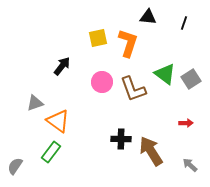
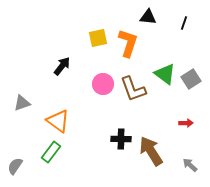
pink circle: moved 1 px right, 2 px down
gray triangle: moved 13 px left
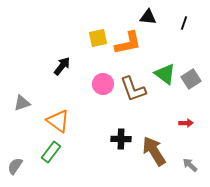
orange L-shape: rotated 60 degrees clockwise
brown arrow: moved 3 px right
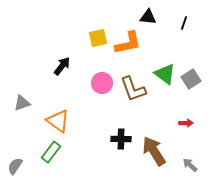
pink circle: moved 1 px left, 1 px up
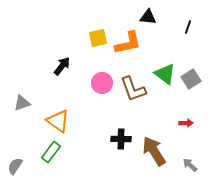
black line: moved 4 px right, 4 px down
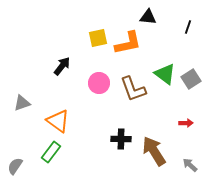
pink circle: moved 3 px left
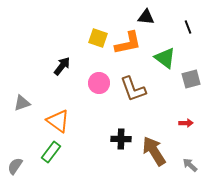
black triangle: moved 2 px left
black line: rotated 40 degrees counterclockwise
yellow square: rotated 30 degrees clockwise
green triangle: moved 16 px up
gray square: rotated 18 degrees clockwise
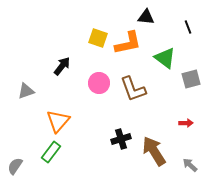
gray triangle: moved 4 px right, 12 px up
orange triangle: rotated 35 degrees clockwise
black cross: rotated 18 degrees counterclockwise
